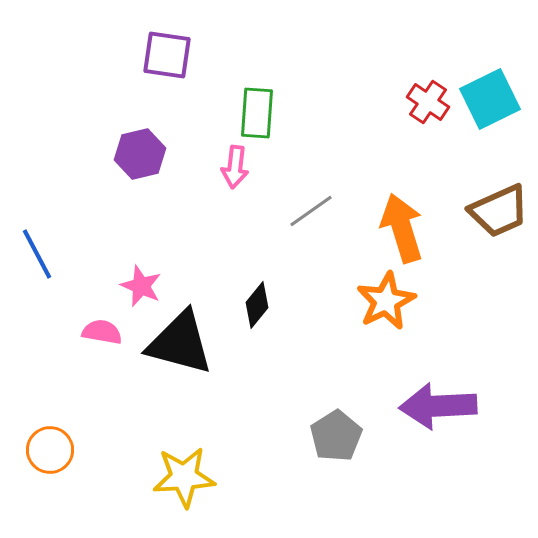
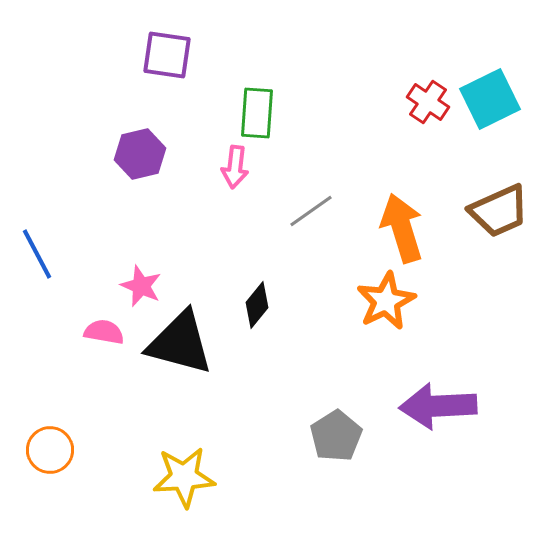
pink semicircle: moved 2 px right
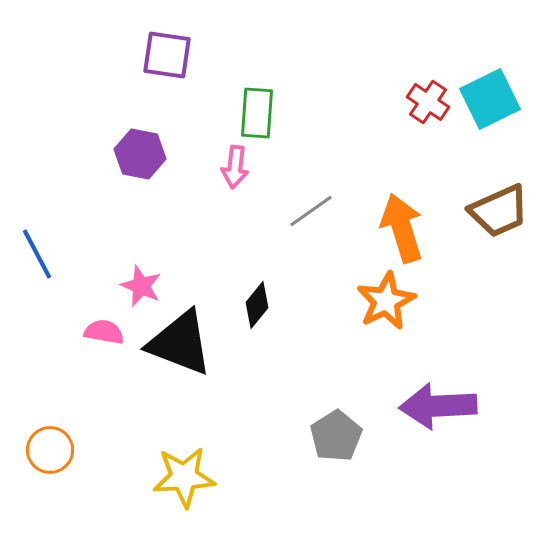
purple hexagon: rotated 24 degrees clockwise
black triangle: rotated 6 degrees clockwise
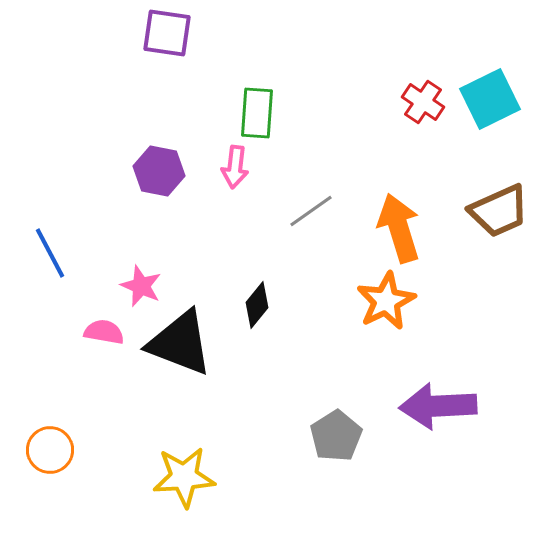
purple square: moved 22 px up
red cross: moved 5 px left
purple hexagon: moved 19 px right, 17 px down
orange arrow: moved 3 px left
blue line: moved 13 px right, 1 px up
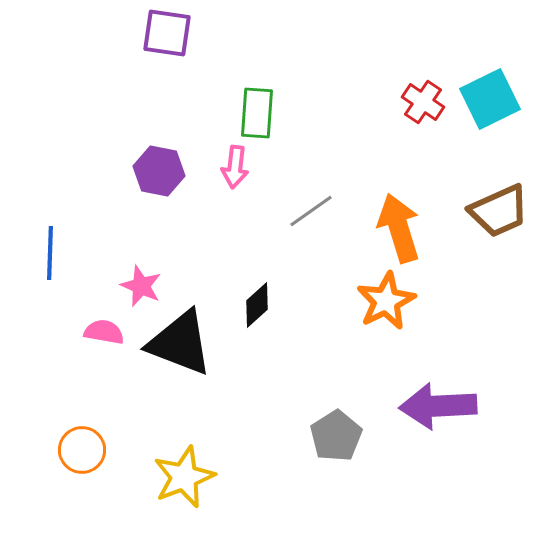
blue line: rotated 30 degrees clockwise
black diamond: rotated 9 degrees clockwise
orange circle: moved 32 px right
yellow star: rotated 18 degrees counterclockwise
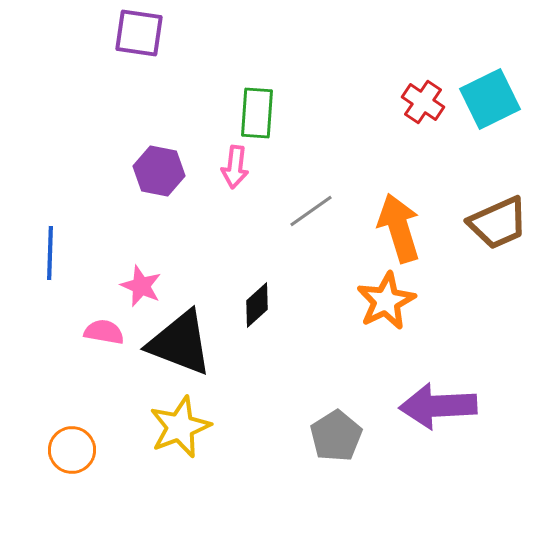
purple square: moved 28 px left
brown trapezoid: moved 1 px left, 12 px down
orange circle: moved 10 px left
yellow star: moved 4 px left, 50 px up
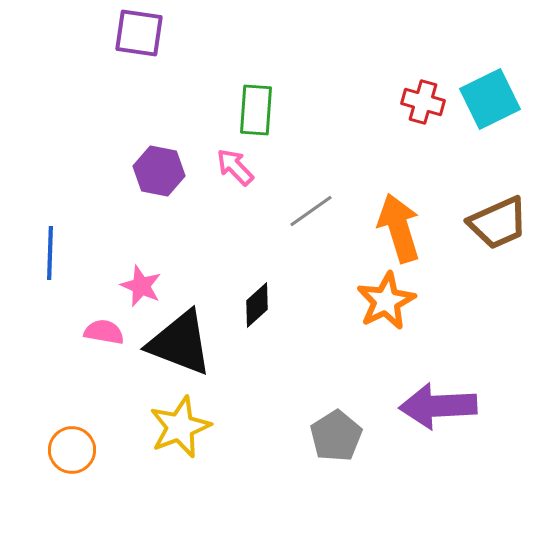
red cross: rotated 18 degrees counterclockwise
green rectangle: moved 1 px left, 3 px up
pink arrow: rotated 129 degrees clockwise
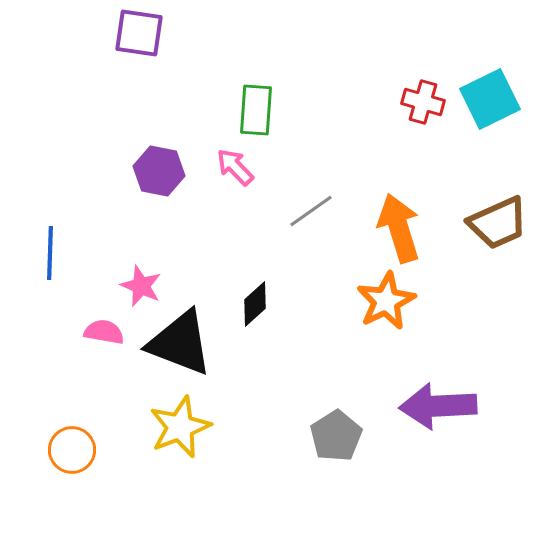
black diamond: moved 2 px left, 1 px up
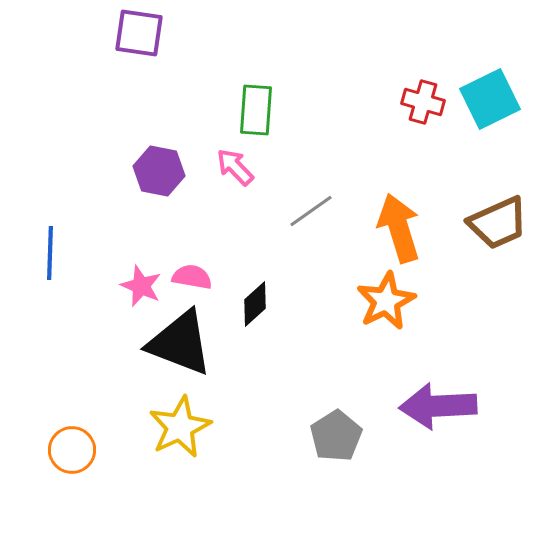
pink semicircle: moved 88 px right, 55 px up
yellow star: rotated 4 degrees counterclockwise
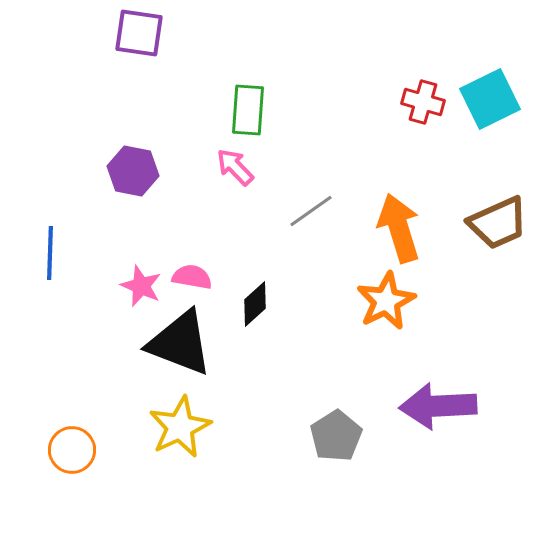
green rectangle: moved 8 px left
purple hexagon: moved 26 px left
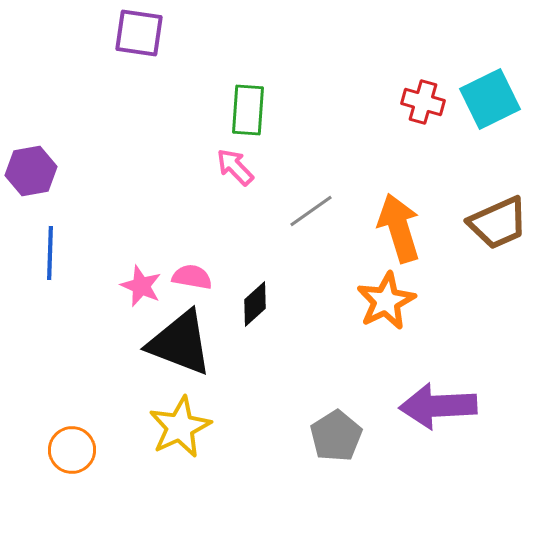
purple hexagon: moved 102 px left; rotated 21 degrees counterclockwise
